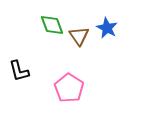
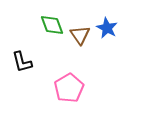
brown triangle: moved 1 px right, 1 px up
black L-shape: moved 3 px right, 9 px up
pink pentagon: rotated 8 degrees clockwise
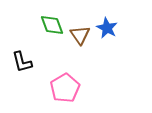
pink pentagon: moved 4 px left
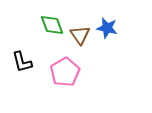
blue star: rotated 15 degrees counterclockwise
pink pentagon: moved 16 px up
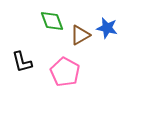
green diamond: moved 4 px up
brown triangle: rotated 35 degrees clockwise
pink pentagon: rotated 12 degrees counterclockwise
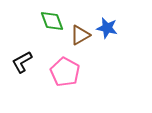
black L-shape: rotated 75 degrees clockwise
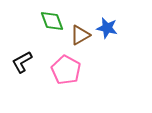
pink pentagon: moved 1 px right, 2 px up
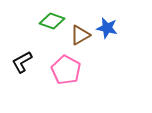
green diamond: rotated 50 degrees counterclockwise
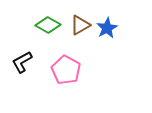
green diamond: moved 4 px left, 4 px down; rotated 10 degrees clockwise
blue star: rotated 30 degrees clockwise
brown triangle: moved 10 px up
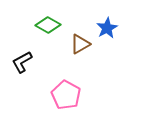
brown triangle: moved 19 px down
pink pentagon: moved 25 px down
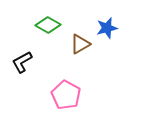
blue star: rotated 15 degrees clockwise
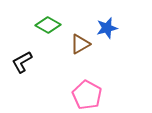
pink pentagon: moved 21 px right
